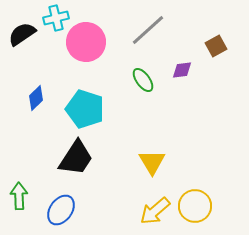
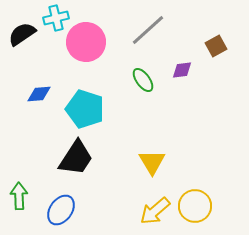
blue diamond: moved 3 px right, 4 px up; rotated 40 degrees clockwise
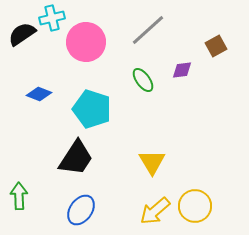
cyan cross: moved 4 px left
blue diamond: rotated 25 degrees clockwise
cyan pentagon: moved 7 px right
blue ellipse: moved 20 px right
